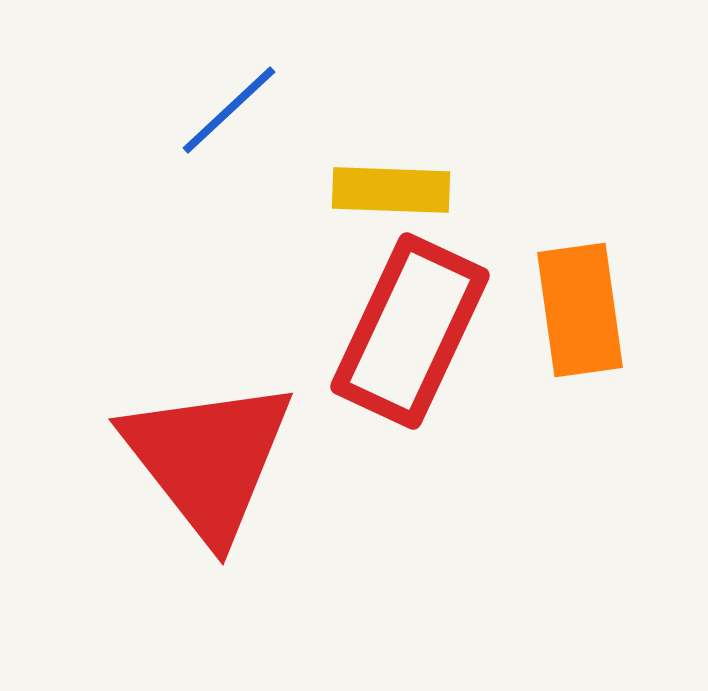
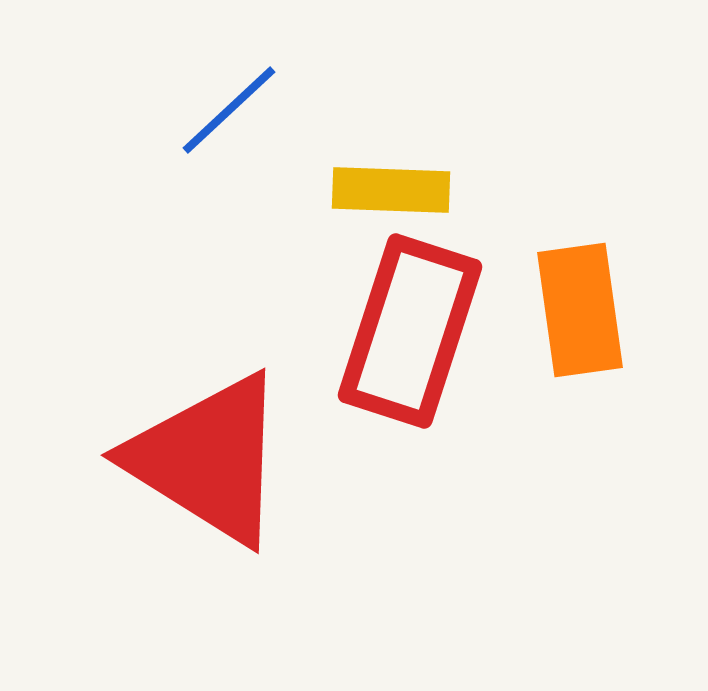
red rectangle: rotated 7 degrees counterclockwise
red triangle: rotated 20 degrees counterclockwise
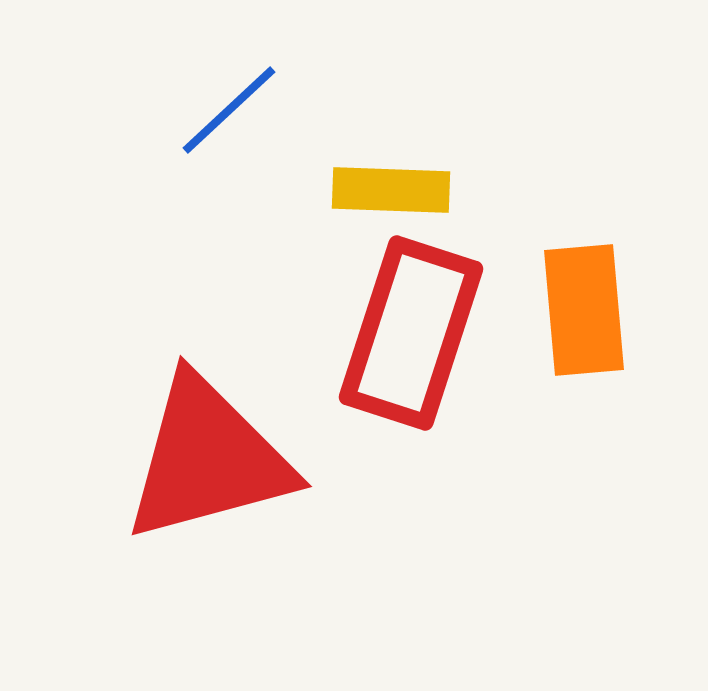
orange rectangle: moved 4 px right; rotated 3 degrees clockwise
red rectangle: moved 1 px right, 2 px down
red triangle: rotated 47 degrees counterclockwise
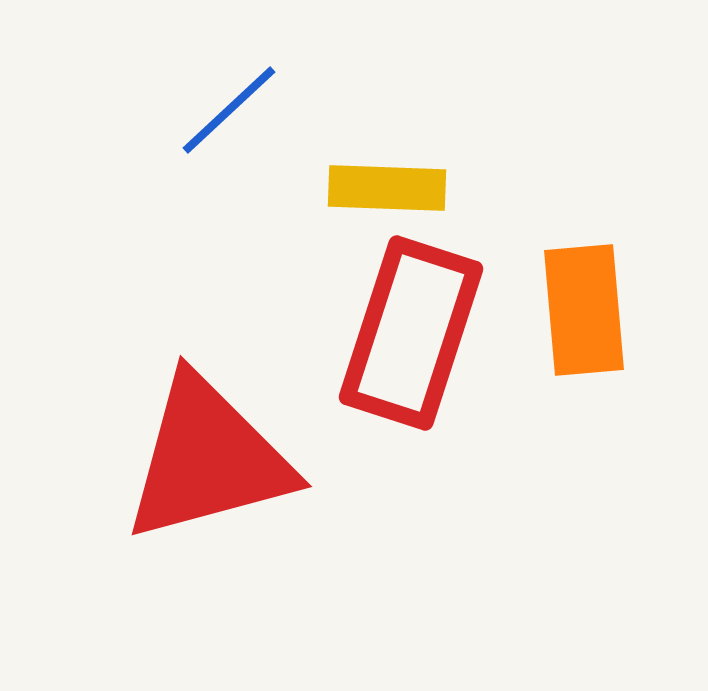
yellow rectangle: moved 4 px left, 2 px up
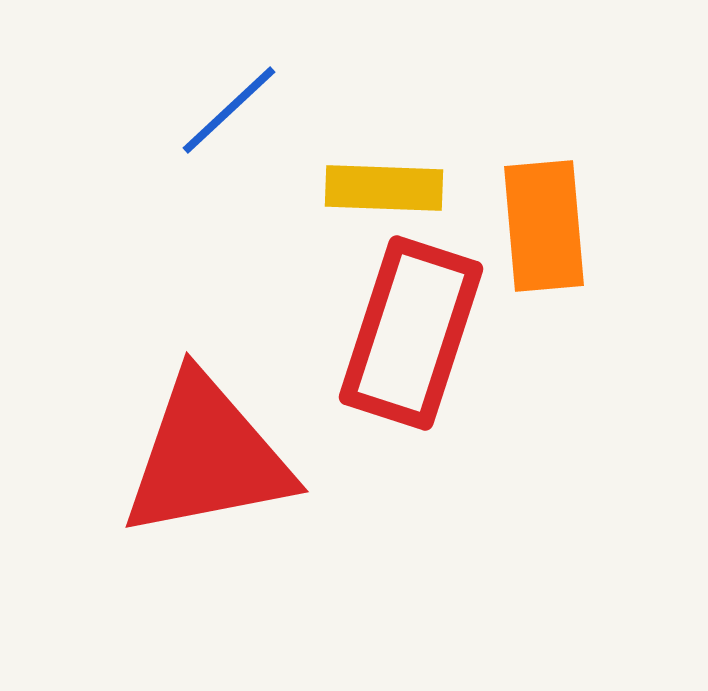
yellow rectangle: moved 3 px left
orange rectangle: moved 40 px left, 84 px up
red triangle: moved 1 px left, 2 px up; rotated 4 degrees clockwise
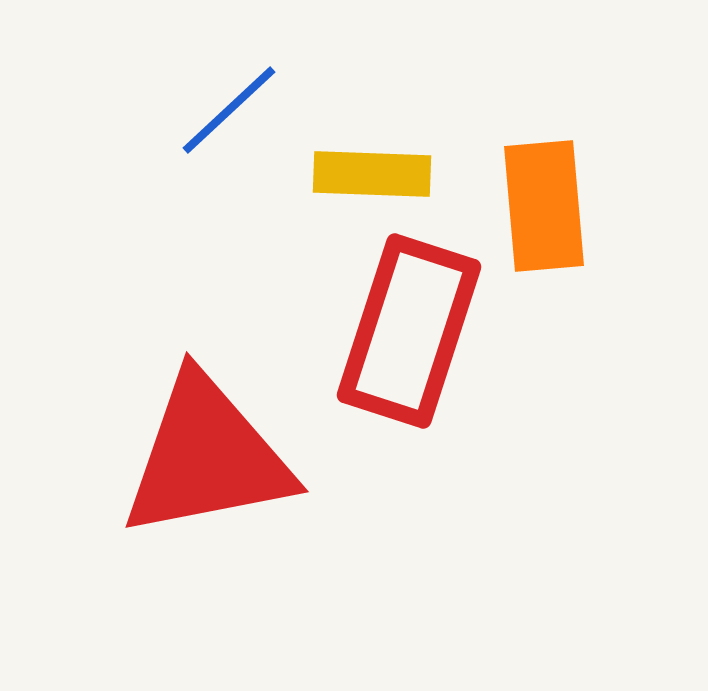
yellow rectangle: moved 12 px left, 14 px up
orange rectangle: moved 20 px up
red rectangle: moved 2 px left, 2 px up
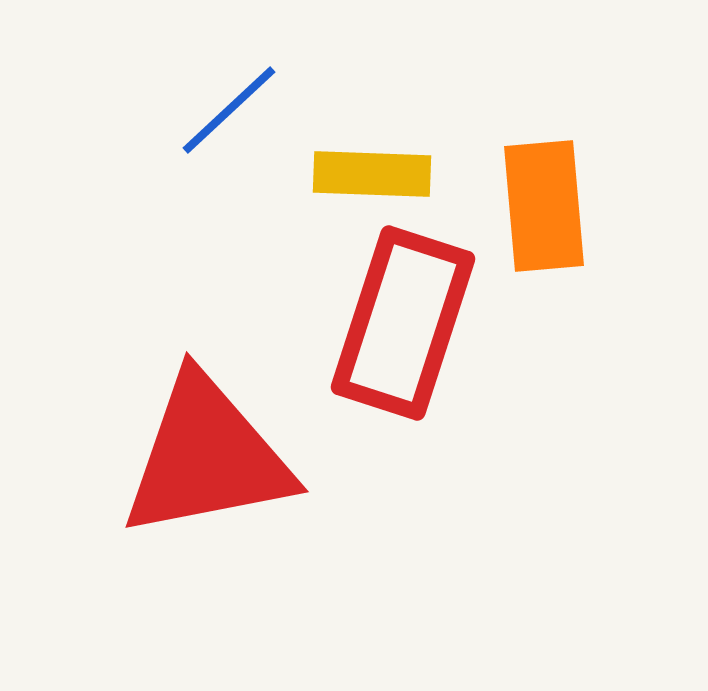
red rectangle: moved 6 px left, 8 px up
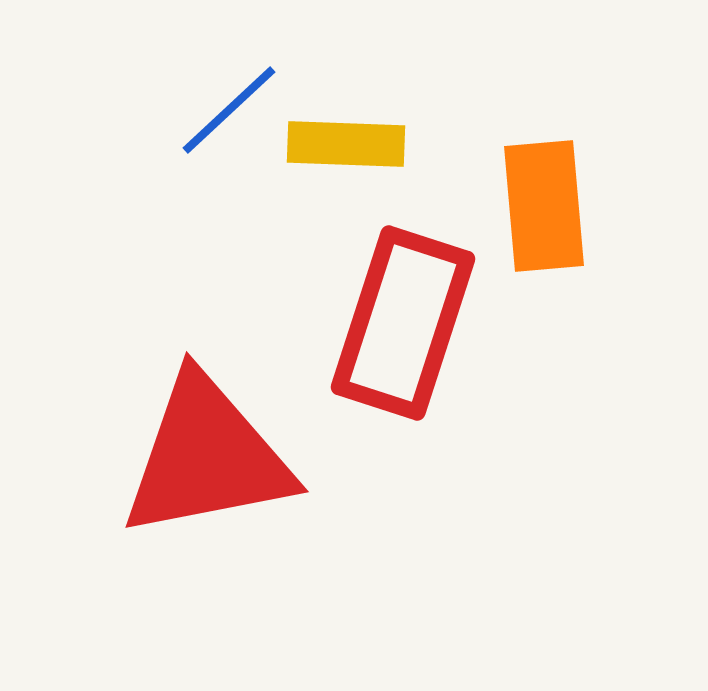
yellow rectangle: moved 26 px left, 30 px up
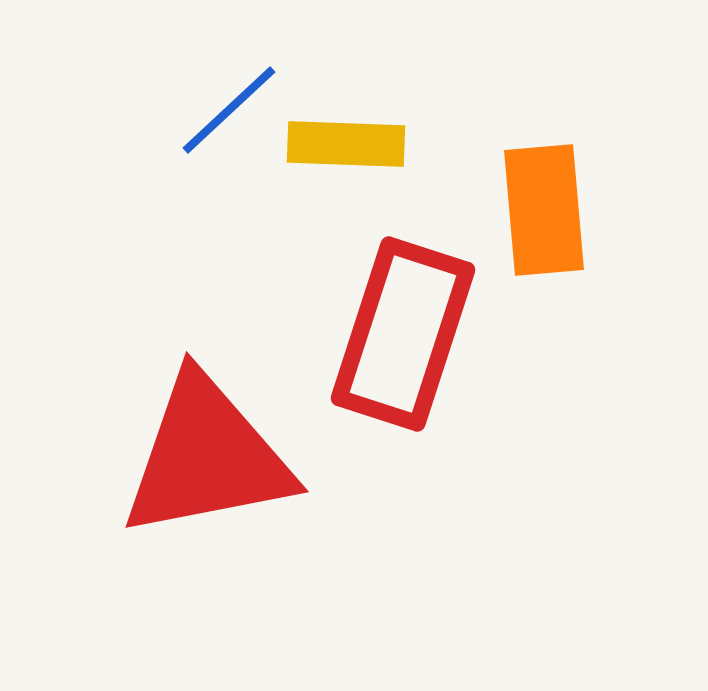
orange rectangle: moved 4 px down
red rectangle: moved 11 px down
